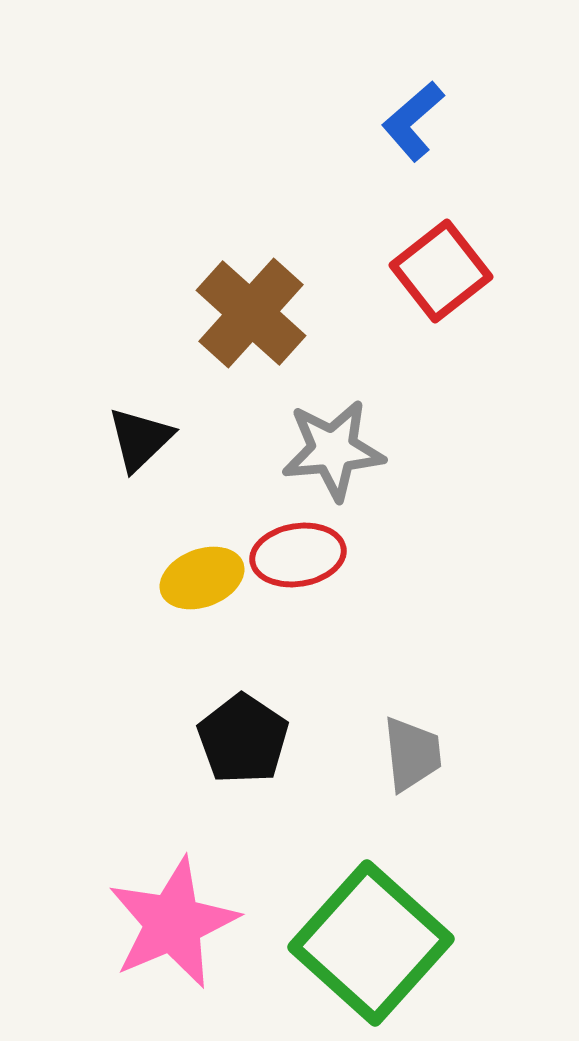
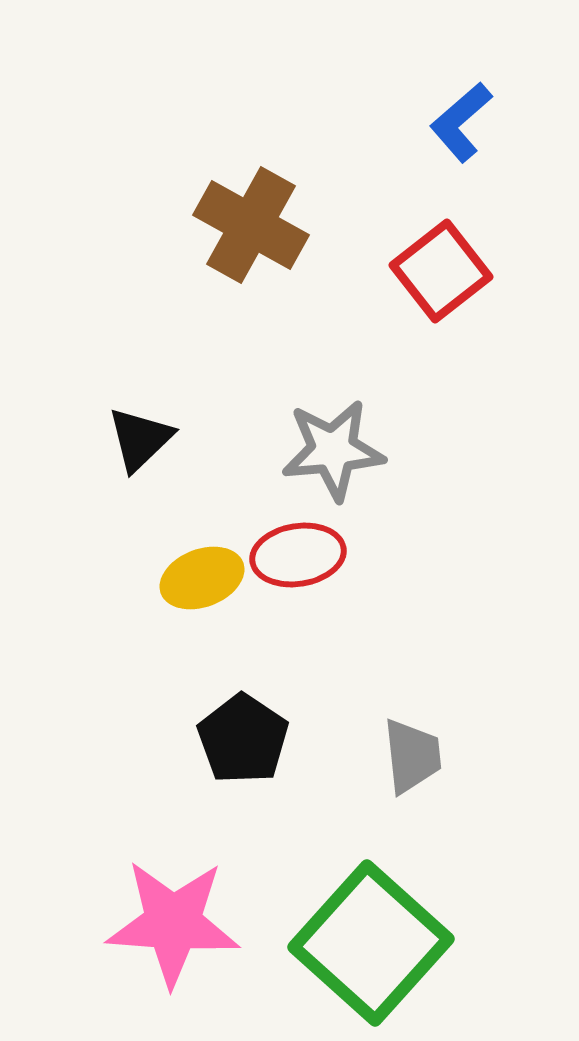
blue L-shape: moved 48 px right, 1 px down
brown cross: moved 88 px up; rotated 13 degrees counterclockwise
gray trapezoid: moved 2 px down
pink star: rotated 27 degrees clockwise
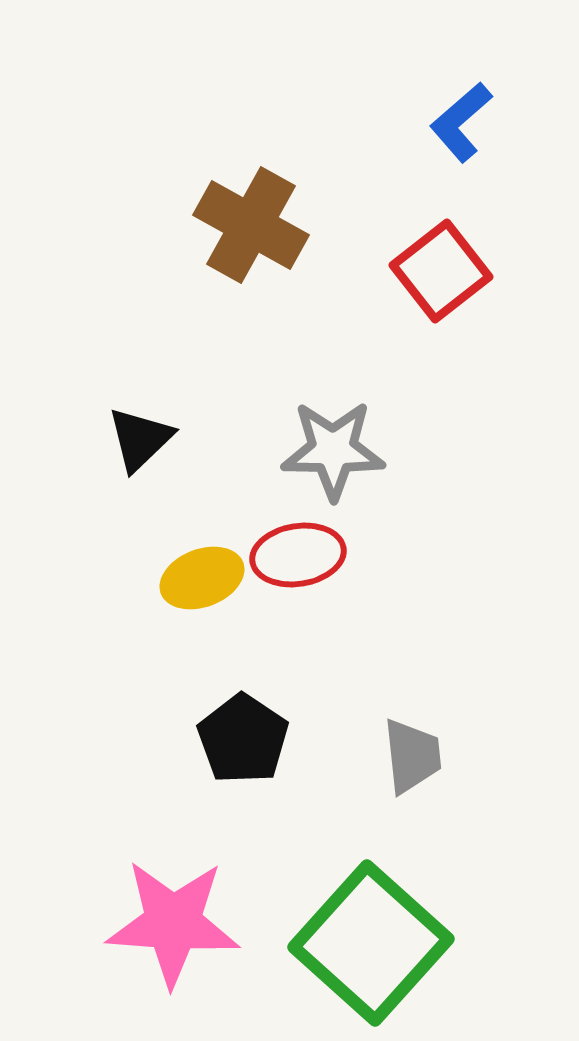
gray star: rotated 6 degrees clockwise
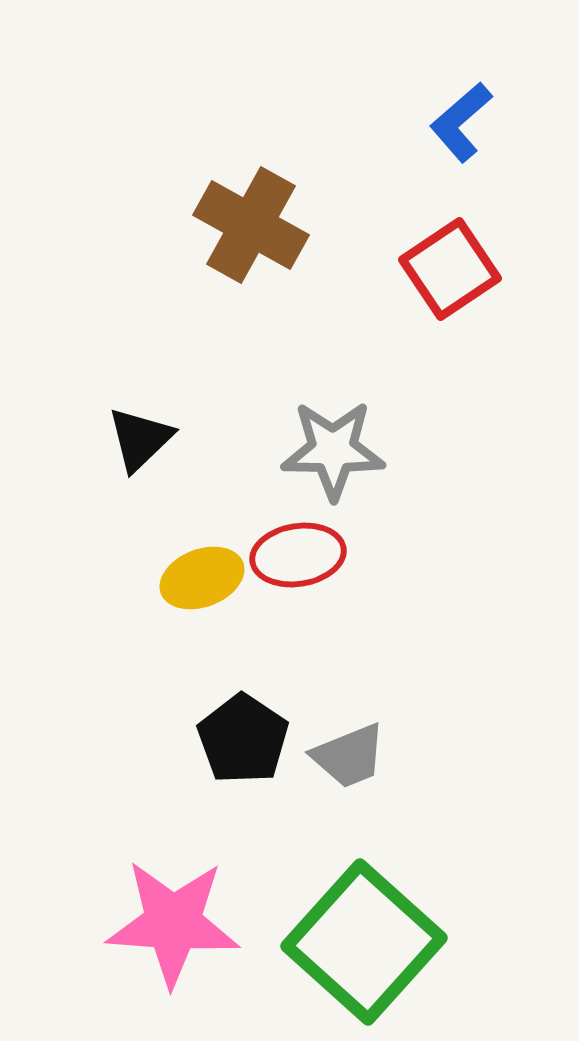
red square: moved 9 px right, 2 px up; rotated 4 degrees clockwise
gray trapezoid: moved 63 px left; rotated 74 degrees clockwise
green square: moved 7 px left, 1 px up
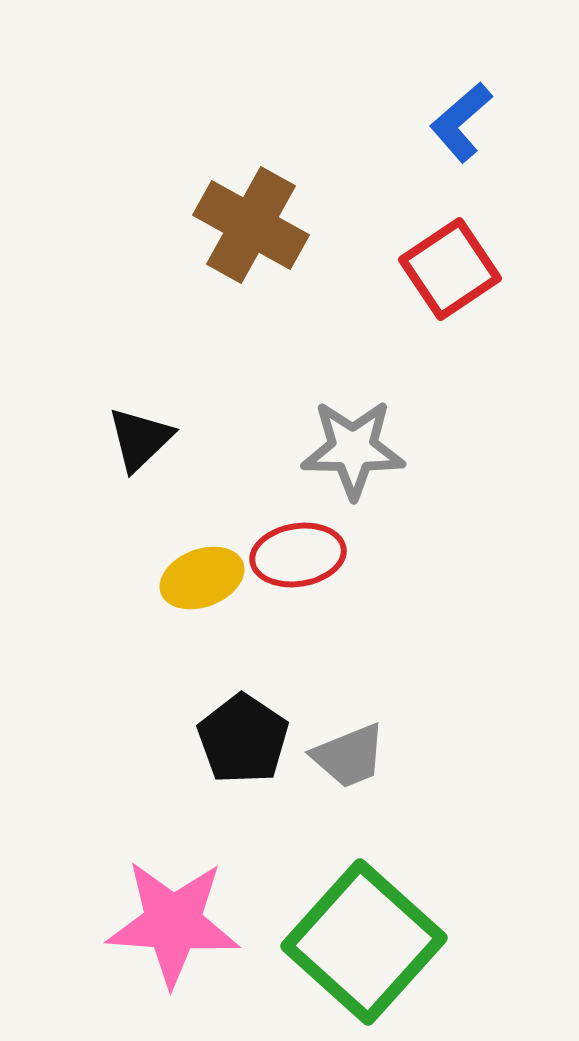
gray star: moved 20 px right, 1 px up
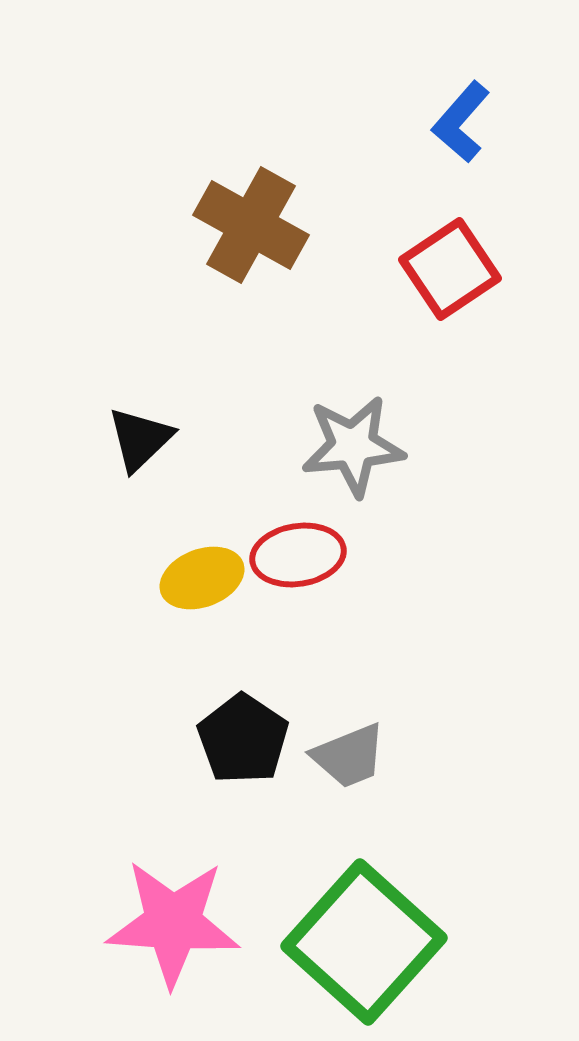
blue L-shape: rotated 8 degrees counterclockwise
gray star: moved 3 px up; rotated 6 degrees counterclockwise
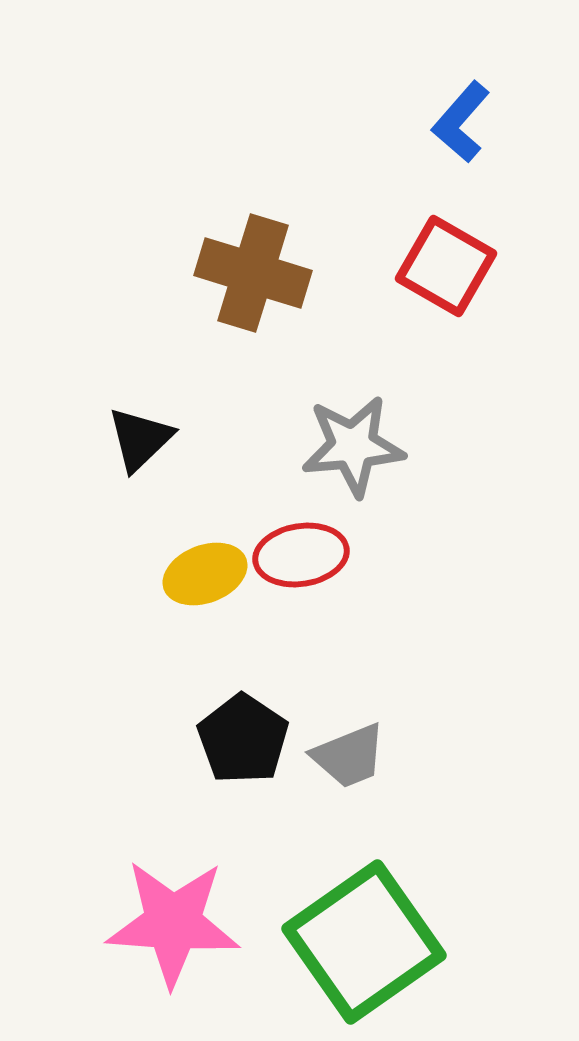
brown cross: moved 2 px right, 48 px down; rotated 12 degrees counterclockwise
red square: moved 4 px left, 3 px up; rotated 26 degrees counterclockwise
red ellipse: moved 3 px right
yellow ellipse: moved 3 px right, 4 px up
green square: rotated 13 degrees clockwise
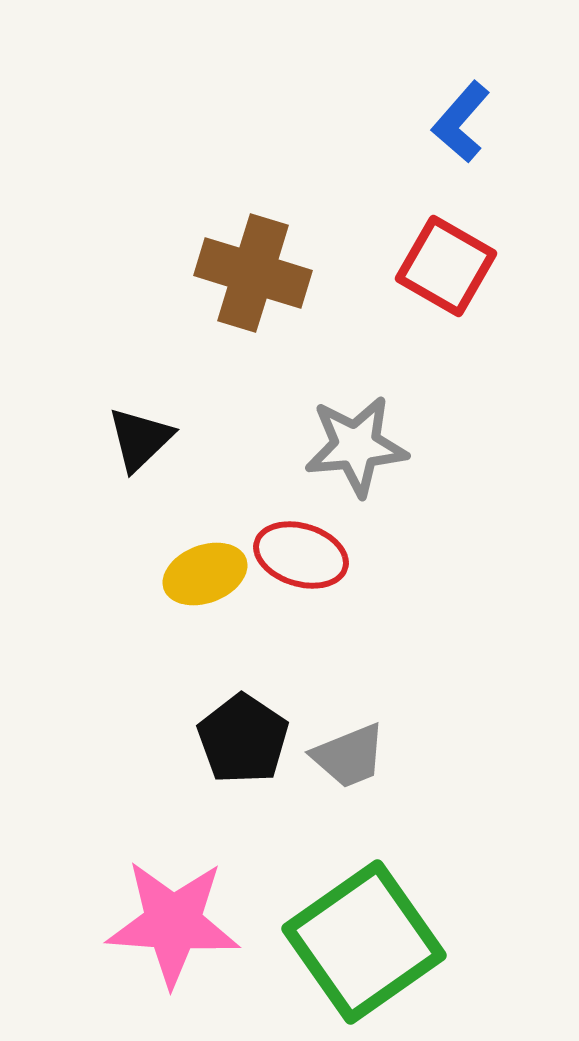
gray star: moved 3 px right
red ellipse: rotated 26 degrees clockwise
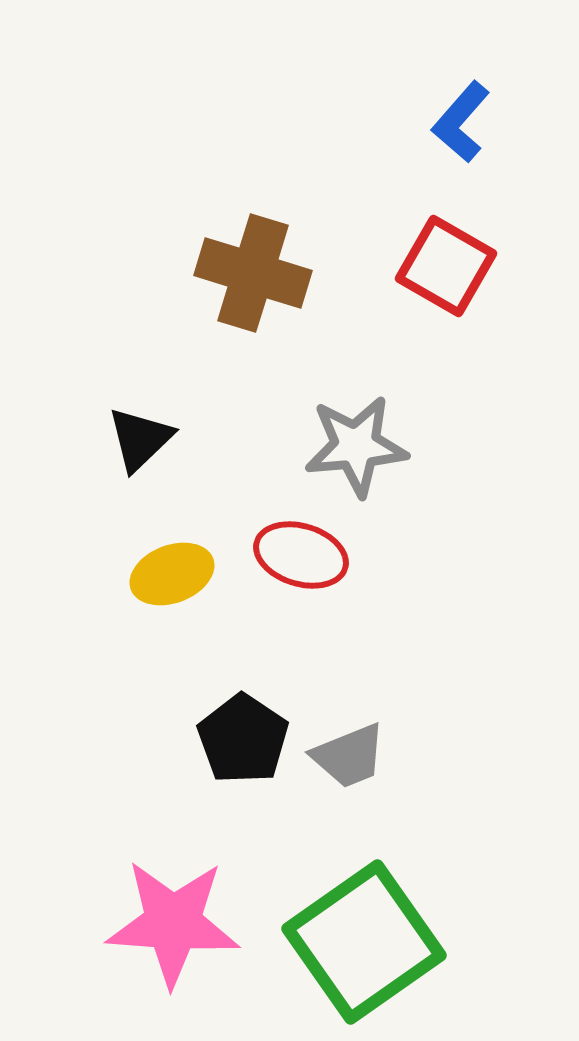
yellow ellipse: moved 33 px left
